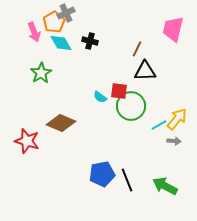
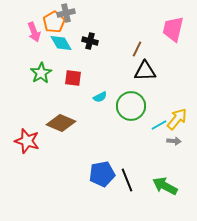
gray cross: rotated 12 degrees clockwise
red square: moved 46 px left, 13 px up
cyan semicircle: rotated 64 degrees counterclockwise
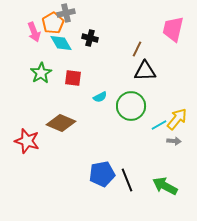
orange pentagon: moved 1 px left, 1 px down
black cross: moved 3 px up
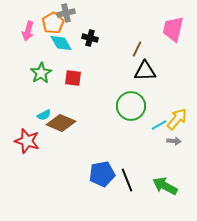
pink arrow: moved 6 px left, 1 px up; rotated 36 degrees clockwise
cyan semicircle: moved 56 px left, 18 px down
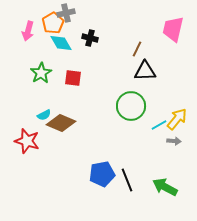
green arrow: moved 1 px down
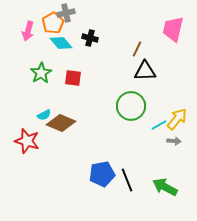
cyan diamond: rotated 10 degrees counterclockwise
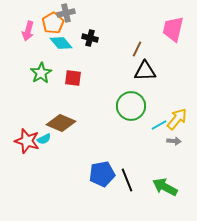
cyan semicircle: moved 24 px down
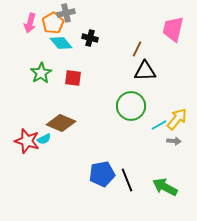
pink arrow: moved 2 px right, 8 px up
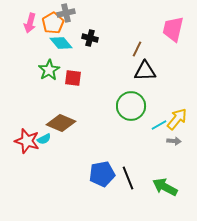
green star: moved 8 px right, 3 px up
black line: moved 1 px right, 2 px up
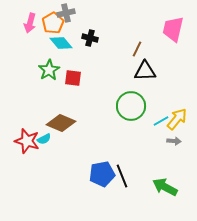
cyan line: moved 2 px right, 4 px up
black line: moved 6 px left, 2 px up
